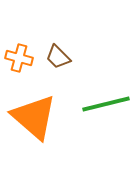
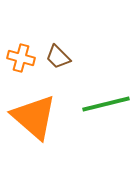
orange cross: moved 2 px right
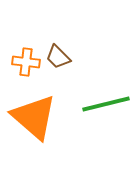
orange cross: moved 5 px right, 4 px down; rotated 8 degrees counterclockwise
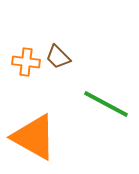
green line: rotated 42 degrees clockwise
orange triangle: moved 20 px down; rotated 12 degrees counterclockwise
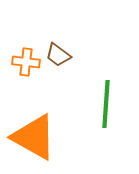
brown trapezoid: moved 2 px up; rotated 8 degrees counterclockwise
green line: rotated 66 degrees clockwise
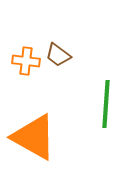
orange cross: moved 1 px up
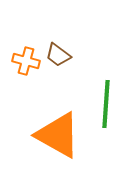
orange cross: rotated 8 degrees clockwise
orange triangle: moved 24 px right, 2 px up
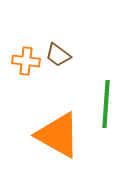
orange cross: rotated 8 degrees counterclockwise
